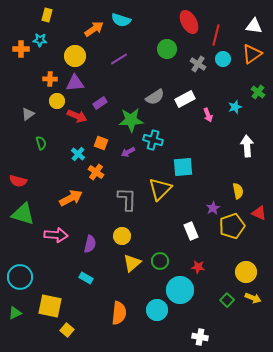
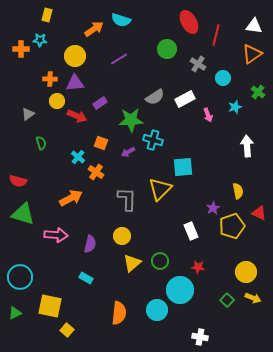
cyan circle at (223, 59): moved 19 px down
cyan cross at (78, 154): moved 3 px down
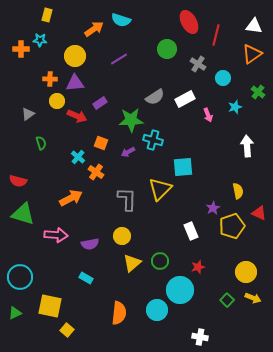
purple semicircle at (90, 244): rotated 66 degrees clockwise
red star at (198, 267): rotated 24 degrees counterclockwise
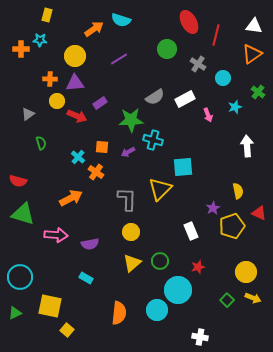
orange square at (101, 143): moved 1 px right, 4 px down; rotated 16 degrees counterclockwise
yellow circle at (122, 236): moved 9 px right, 4 px up
cyan circle at (180, 290): moved 2 px left
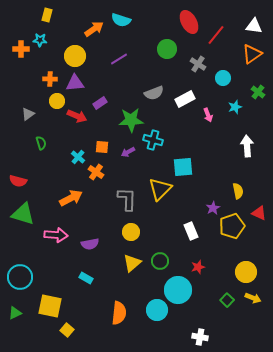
red line at (216, 35): rotated 25 degrees clockwise
gray semicircle at (155, 97): moved 1 px left, 4 px up; rotated 12 degrees clockwise
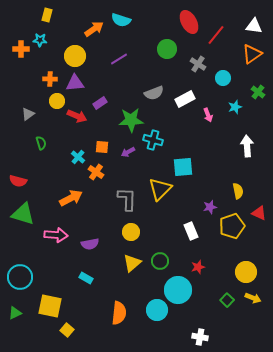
purple star at (213, 208): moved 3 px left, 1 px up; rotated 16 degrees clockwise
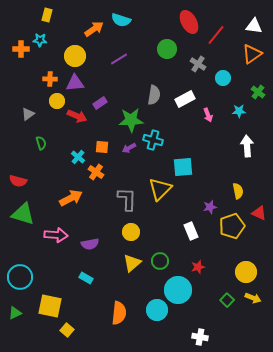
gray semicircle at (154, 93): moved 2 px down; rotated 60 degrees counterclockwise
cyan star at (235, 107): moved 4 px right, 4 px down; rotated 16 degrees clockwise
purple arrow at (128, 152): moved 1 px right, 4 px up
